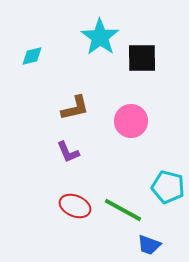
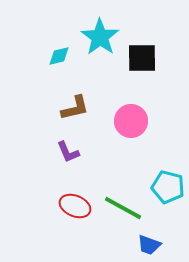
cyan diamond: moved 27 px right
green line: moved 2 px up
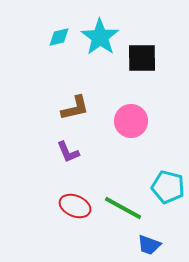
cyan diamond: moved 19 px up
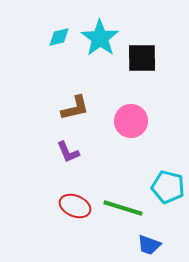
cyan star: moved 1 px down
green line: rotated 12 degrees counterclockwise
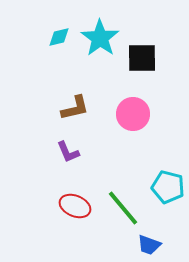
pink circle: moved 2 px right, 7 px up
green line: rotated 33 degrees clockwise
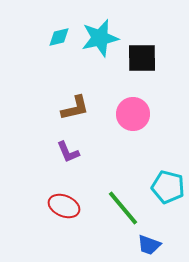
cyan star: rotated 24 degrees clockwise
red ellipse: moved 11 px left
